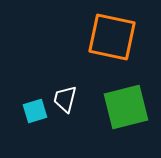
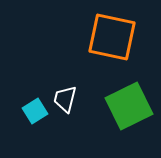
green square: moved 3 px right, 1 px up; rotated 12 degrees counterclockwise
cyan square: rotated 15 degrees counterclockwise
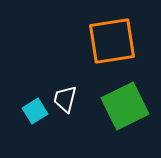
orange square: moved 4 px down; rotated 21 degrees counterclockwise
green square: moved 4 px left
